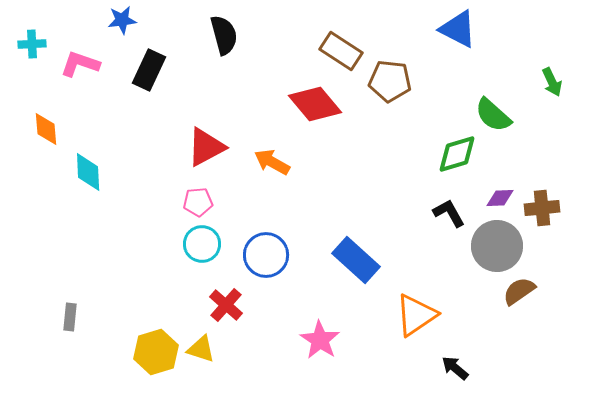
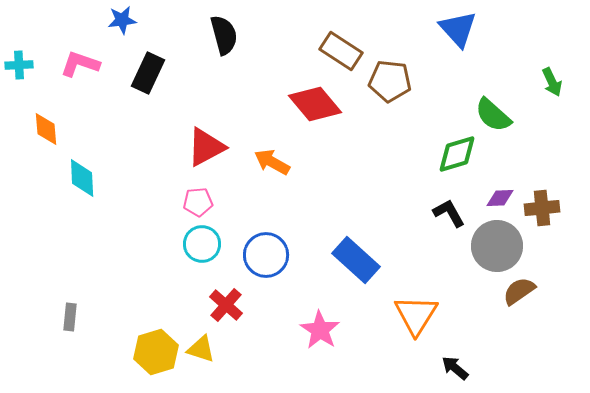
blue triangle: rotated 21 degrees clockwise
cyan cross: moved 13 px left, 21 px down
black rectangle: moved 1 px left, 3 px down
cyan diamond: moved 6 px left, 6 px down
orange triangle: rotated 24 degrees counterclockwise
pink star: moved 10 px up
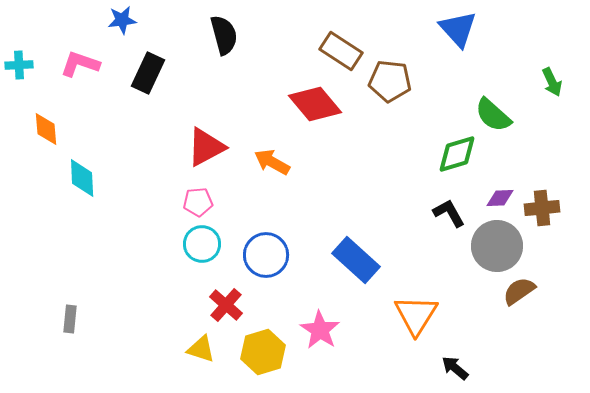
gray rectangle: moved 2 px down
yellow hexagon: moved 107 px right
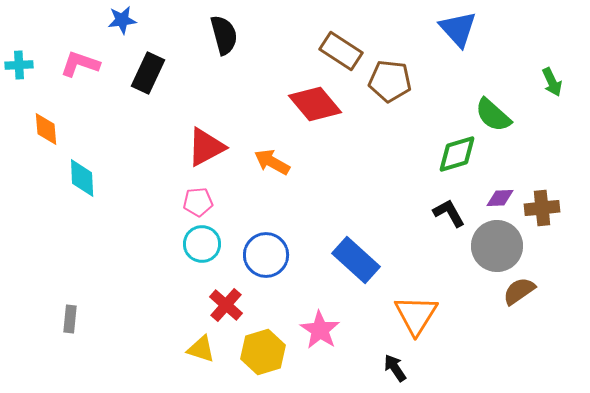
black arrow: moved 60 px left; rotated 16 degrees clockwise
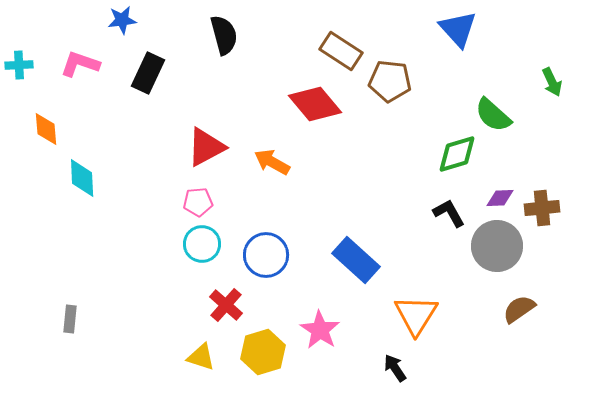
brown semicircle: moved 18 px down
yellow triangle: moved 8 px down
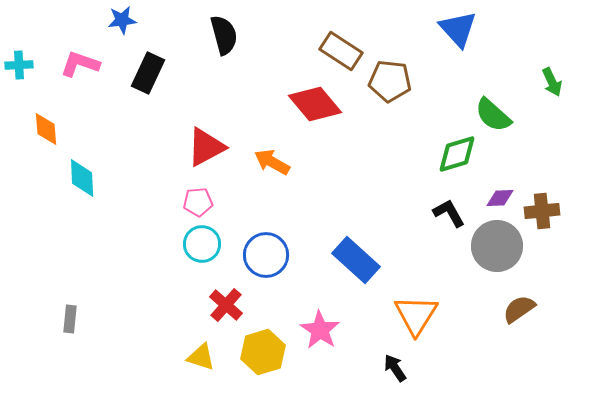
brown cross: moved 3 px down
